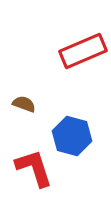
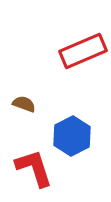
blue hexagon: rotated 18 degrees clockwise
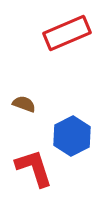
red rectangle: moved 16 px left, 18 px up
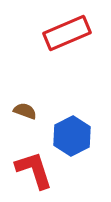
brown semicircle: moved 1 px right, 7 px down
red L-shape: moved 2 px down
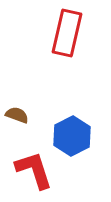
red rectangle: rotated 54 degrees counterclockwise
brown semicircle: moved 8 px left, 4 px down
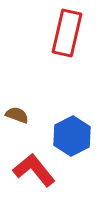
red L-shape: rotated 21 degrees counterclockwise
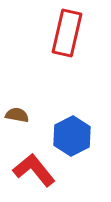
brown semicircle: rotated 10 degrees counterclockwise
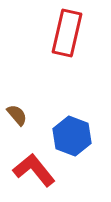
brown semicircle: rotated 40 degrees clockwise
blue hexagon: rotated 12 degrees counterclockwise
